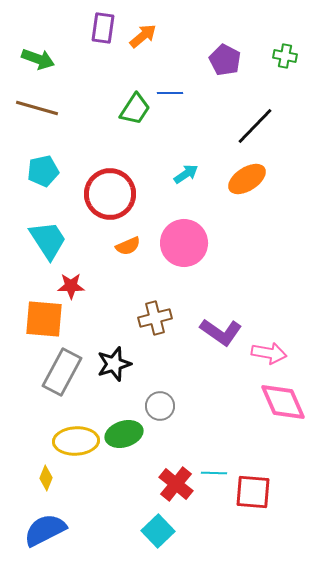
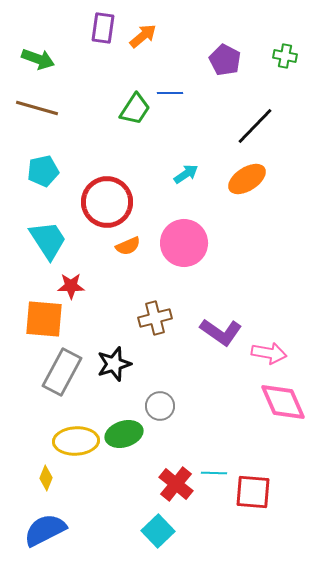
red circle: moved 3 px left, 8 px down
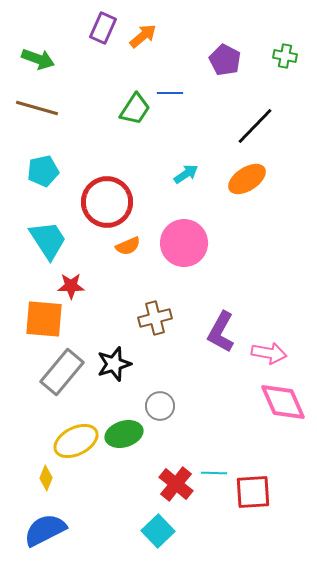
purple rectangle: rotated 16 degrees clockwise
purple L-shape: rotated 84 degrees clockwise
gray rectangle: rotated 12 degrees clockwise
yellow ellipse: rotated 24 degrees counterclockwise
red square: rotated 9 degrees counterclockwise
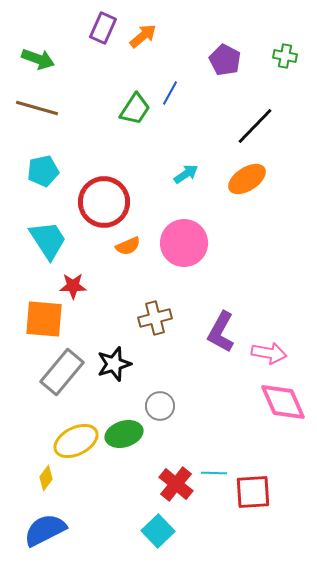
blue line: rotated 60 degrees counterclockwise
red circle: moved 3 px left
red star: moved 2 px right
yellow diamond: rotated 15 degrees clockwise
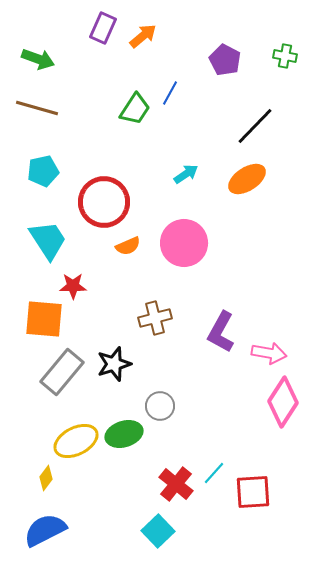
pink diamond: rotated 57 degrees clockwise
cyan line: rotated 50 degrees counterclockwise
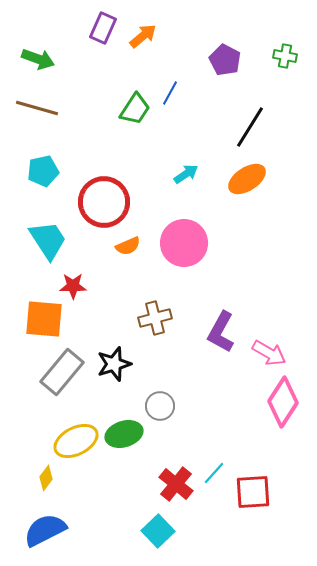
black line: moved 5 px left, 1 px down; rotated 12 degrees counterclockwise
pink arrow: rotated 20 degrees clockwise
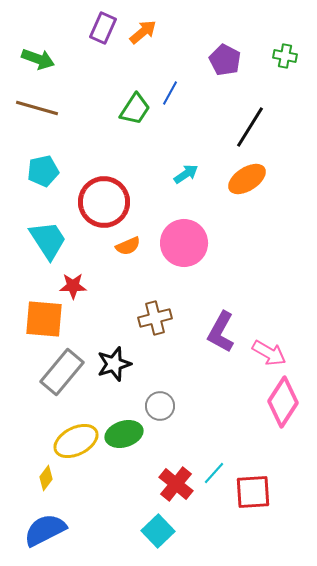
orange arrow: moved 4 px up
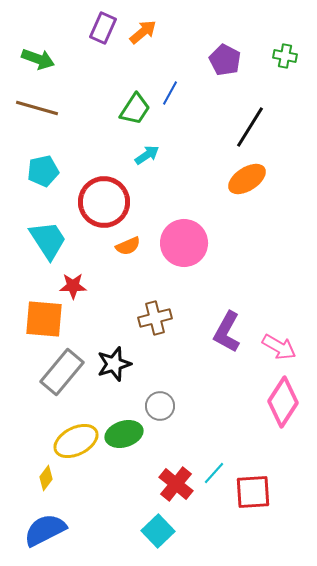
cyan arrow: moved 39 px left, 19 px up
purple L-shape: moved 6 px right
pink arrow: moved 10 px right, 6 px up
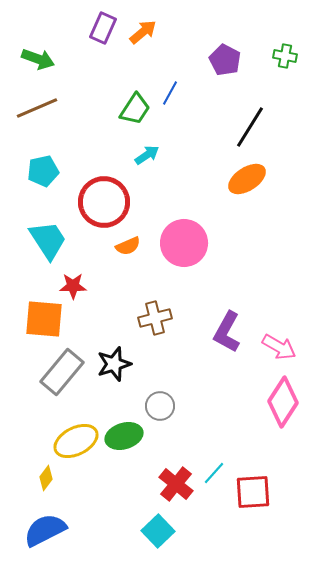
brown line: rotated 39 degrees counterclockwise
green ellipse: moved 2 px down
